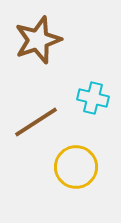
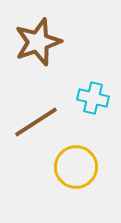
brown star: moved 2 px down
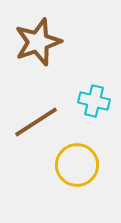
cyan cross: moved 1 px right, 3 px down
yellow circle: moved 1 px right, 2 px up
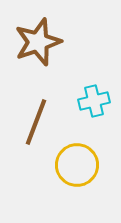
cyan cross: rotated 28 degrees counterclockwise
brown line: rotated 36 degrees counterclockwise
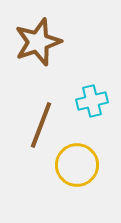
cyan cross: moved 2 px left
brown line: moved 5 px right, 3 px down
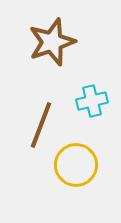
brown star: moved 14 px right
yellow circle: moved 1 px left
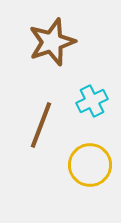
cyan cross: rotated 12 degrees counterclockwise
yellow circle: moved 14 px right
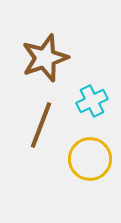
brown star: moved 7 px left, 16 px down
yellow circle: moved 6 px up
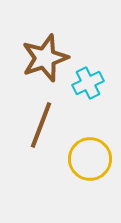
cyan cross: moved 4 px left, 18 px up
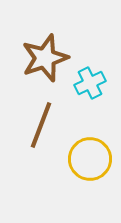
cyan cross: moved 2 px right
